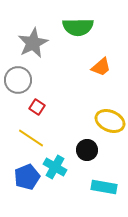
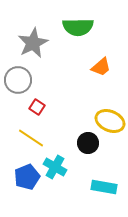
black circle: moved 1 px right, 7 px up
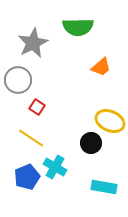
black circle: moved 3 px right
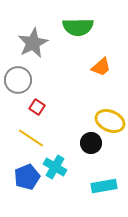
cyan rectangle: moved 1 px up; rotated 20 degrees counterclockwise
